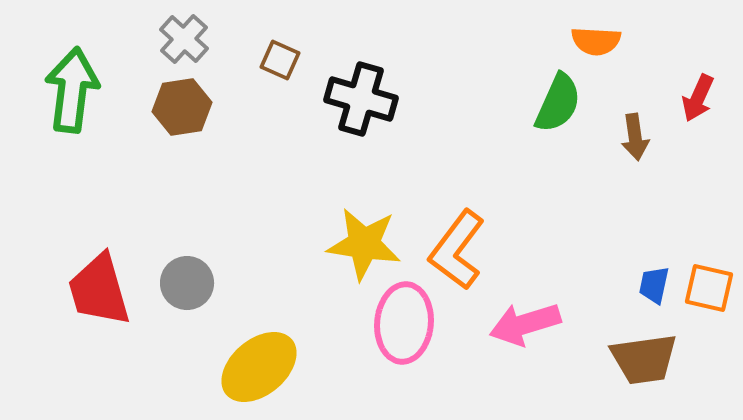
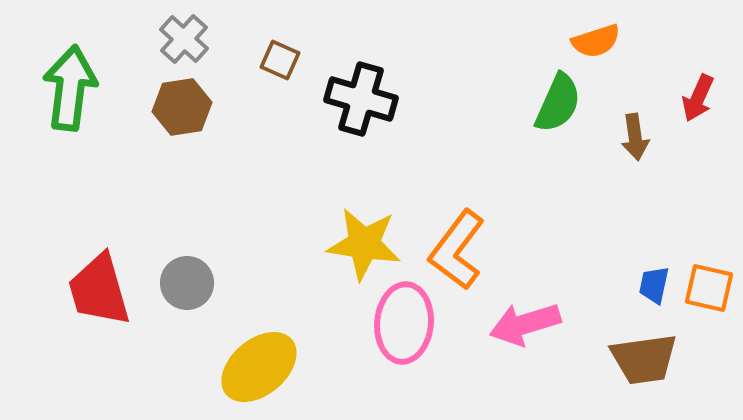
orange semicircle: rotated 21 degrees counterclockwise
green arrow: moved 2 px left, 2 px up
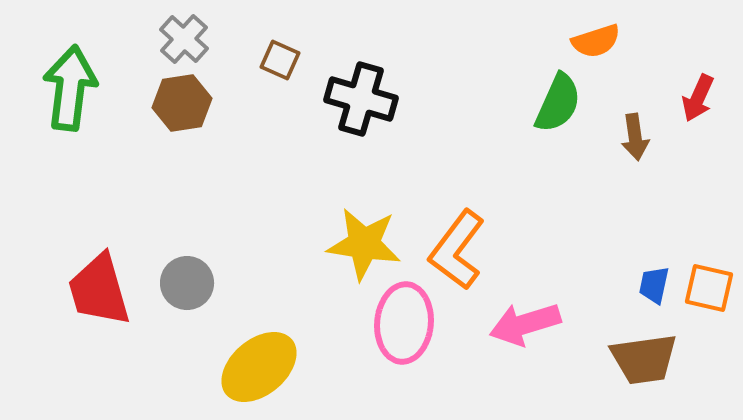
brown hexagon: moved 4 px up
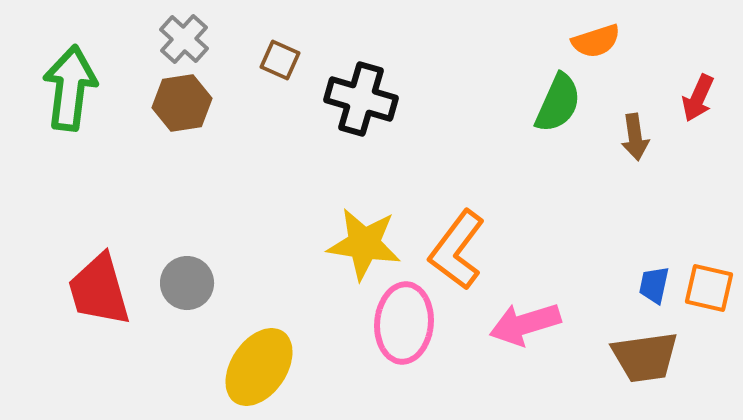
brown trapezoid: moved 1 px right, 2 px up
yellow ellipse: rotated 16 degrees counterclockwise
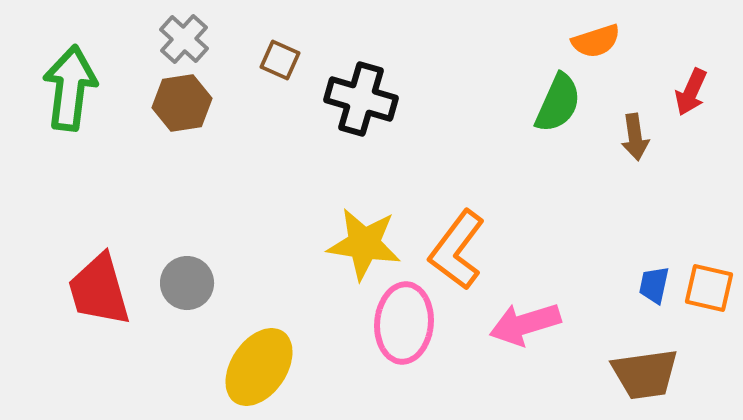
red arrow: moved 7 px left, 6 px up
brown trapezoid: moved 17 px down
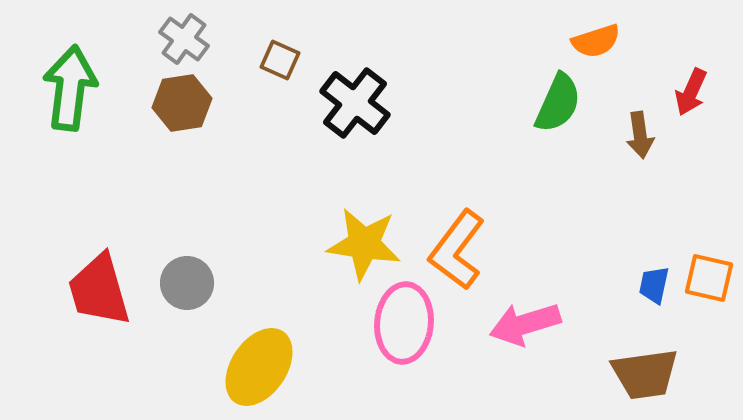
gray cross: rotated 6 degrees counterclockwise
black cross: moved 6 px left, 4 px down; rotated 22 degrees clockwise
brown arrow: moved 5 px right, 2 px up
orange square: moved 10 px up
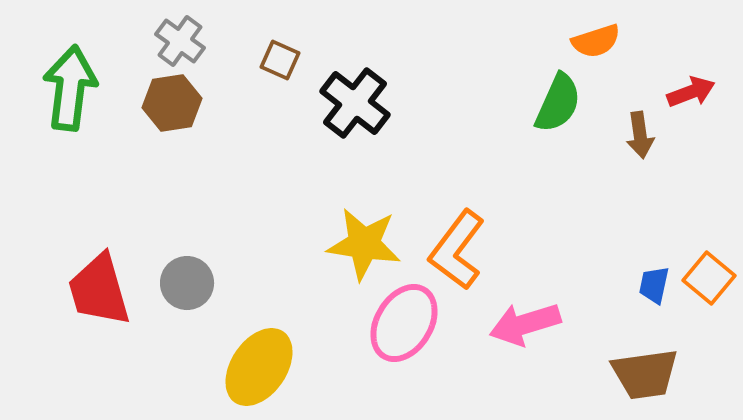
gray cross: moved 4 px left, 2 px down
red arrow: rotated 135 degrees counterclockwise
brown hexagon: moved 10 px left
orange square: rotated 27 degrees clockwise
pink ellipse: rotated 26 degrees clockwise
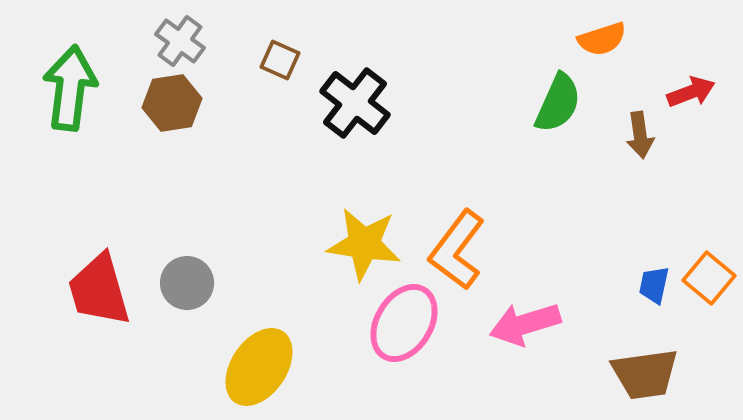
orange semicircle: moved 6 px right, 2 px up
